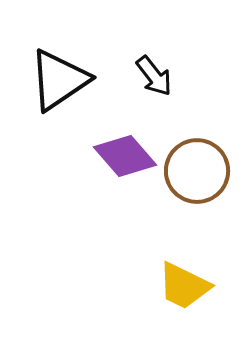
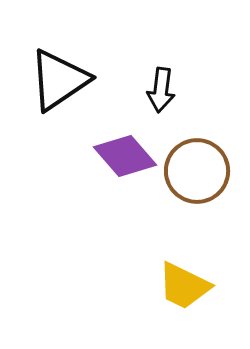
black arrow: moved 7 px right, 14 px down; rotated 45 degrees clockwise
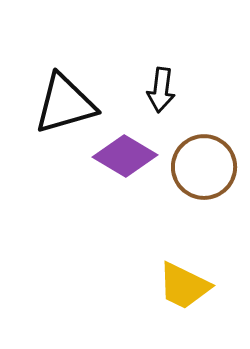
black triangle: moved 6 px right, 24 px down; rotated 18 degrees clockwise
purple diamond: rotated 18 degrees counterclockwise
brown circle: moved 7 px right, 4 px up
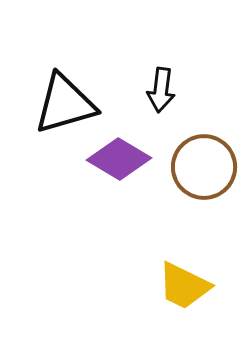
purple diamond: moved 6 px left, 3 px down
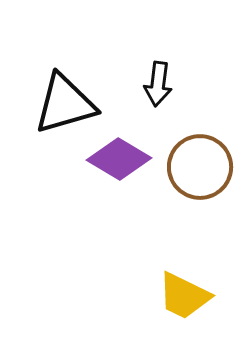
black arrow: moved 3 px left, 6 px up
brown circle: moved 4 px left
yellow trapezoid: moved 10 px down
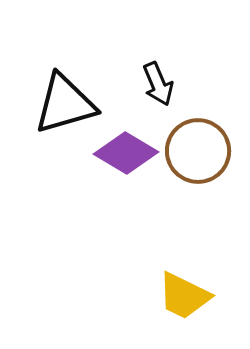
black arrow: rotated 30 degrees counterclockwise
purple diamond: moved 7 px right, 6 px up
brown circle: moved 2 px left, 16 px up
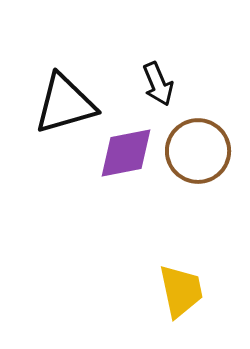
purple diamond: rotated 42 degrees counterclockwise
yellow trapezoid: moved 3 px left, 5 px up; rotated 128 degrees counterclockwise
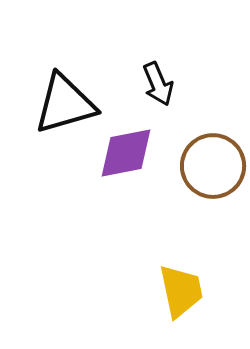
brown circle: moved 15 px right, 15 px down
